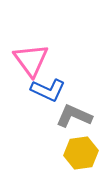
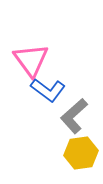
blue L-shape: rotated 12 degrees clockwise
gray L-shape: rotated 66 degrees counterclockwise
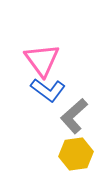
pink triangle: moved 11 px right
yellow hexagon: moved 5 px left, 1 px down
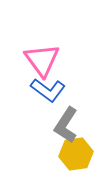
gray L-shape: moved 8 px left, 9 px down; rotated 15 degrees counterclockwise
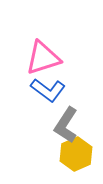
pink triangle: moved 1 px right, 2 px up; rotated 48 degrees clockwise
yellow hexagon: rotated 16 degrees counterclockwise
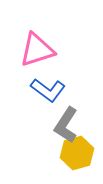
pink triangle: moved 6 px left, 8 px up
yellow hexagon: moved 1 px right, 1 px up; rotated 8 degrees clockwise
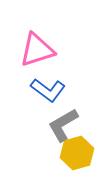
gray L-shape: moved 3 px left; rotated 27 degrees clockwise
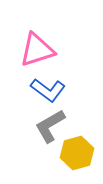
gray L-shape: moved 13 px left, 1 px down
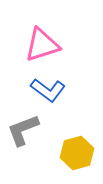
pink triangle: moved 5 px right, 5 px up
gray L-shape: moved 27 px left, 4 px down; rotated 9 degrees clockwise
